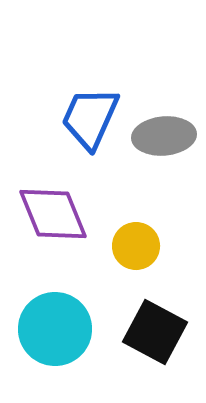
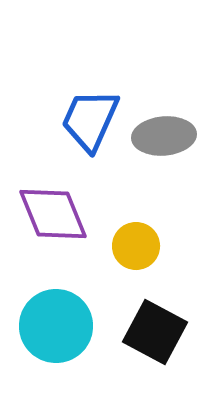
blue trapezoid: moved 2 px down
cyan circle: moved 1 px right, 3 px up
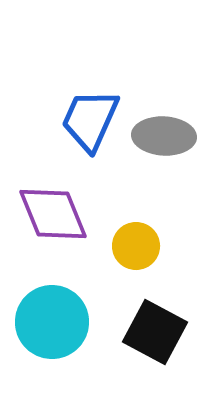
gray ellipse: rotated 8 degrees clockwise
cyan circle: moved 4 px left, 4 px up
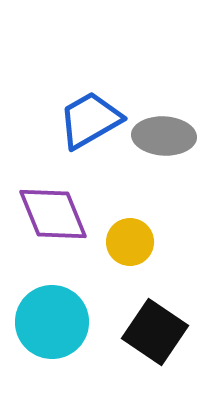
blue trapezoid: rotated 36 degrees clockwise
yellow circle: moved 6 px left, 4 px up
black square: rotated 6 degrees clockwise
